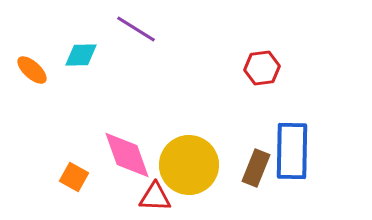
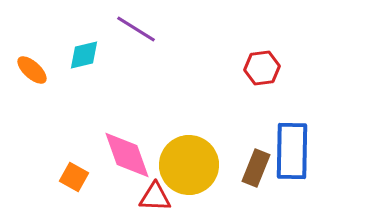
cyan diamond: moved 3 px right; rotated 12 degrees counterclockwise
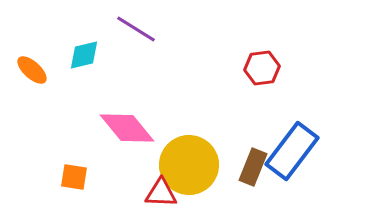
blue rectangle: rotated 36 degrees clockwise
pink diamond: moved 27 px up; rotated 20 degrees counterclockwise
brown rectangle: moved 3 px left, 1 px up
orange square: rotated 20 degrees counterclockwise
red triangle: moved 6 px right, 4 px up
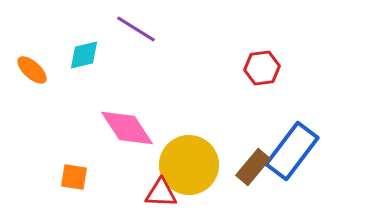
pink diamond: rotated 6 degrees clockwise
brown rectangle: rotated 18 degrees clockwise
